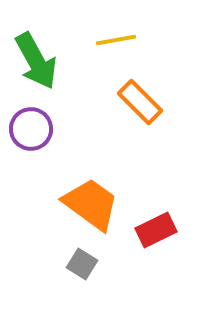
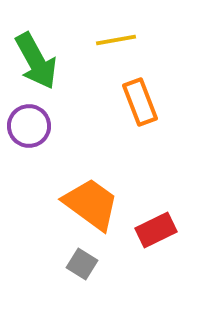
orange rectangle: rotated 24 degrees clockwise
purple circle: moved 2 px left, 3 px up
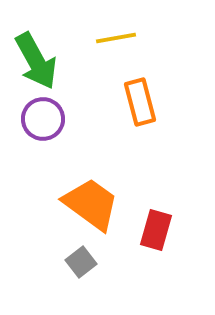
yellow line: moved 2 px up
orange rectangle: rotated 6 degrees clockwise
purple circle: moved 14 px right, 7 px up
red rectangle: rotated 48 degrees counterclockwise
gray square: moved 1 px left, 2 px up; rotated 20 degrees clockwise
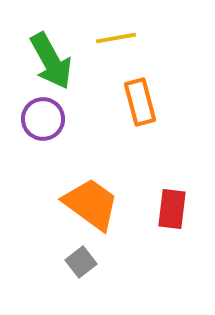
green arrow: moved 15 px right
red rectangle: moved 16 px right, 21 px up; rotated 9 degrees counterclockwise
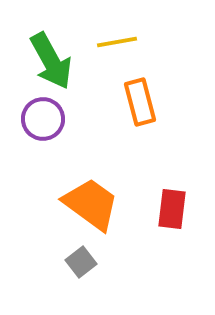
yellow line: moved 1 px right, 4 px down
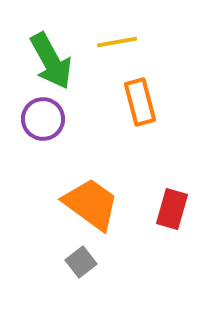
red rectangle: rotated 9 degrees clockwise
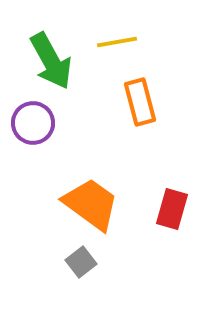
purple circle: moved 10 px left, 4 px down
